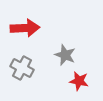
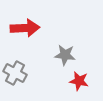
gray star: rotated 15 degrees counterclockwise
gray cross: moved 7 px left, 5 px down
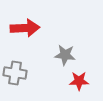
gray cross: rotated 20 degrees counterclockwise
red star: rotated 12 degrees counterclockwise
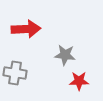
red arrow: moved 1 px right, 1 px down
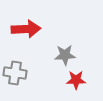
gray star: rotated 10 degrees counterclockwise
red star: moved 3 px left, 1 px up
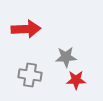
gray star: moved 1 px right, 2 px down
gray cross: moved 15 px right, 2 px down
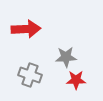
gray cross: rotated 10 degrees clockwise
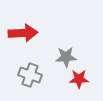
red arrow: moved 3 px left, 4 px down
red star: moved 3 px right, 1 px up
